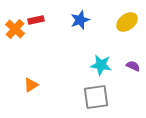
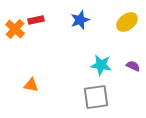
orange triangle: rotated 42 degrees clockwise
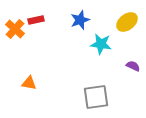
cyan star: moved 21 px up
orange triangle: moved 2 px left, 2 px up
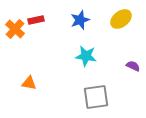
yellow ellipse: moved 6 px left, 3 px up
cyan star: moved 15 px left, 12 px down
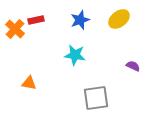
yellow ellipse: moved 2 px left
cyan star: moved 11 px left, 1 px up
gray square: moved 1 px down
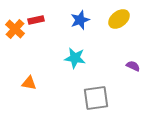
cyan star: moved 3 px down
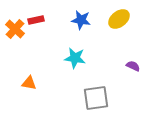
blue star: moved 1 px right; rotated 30 degrees clockwise
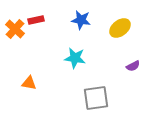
yellow ellipse: moved 1 px right, 9 px down
purple semicircle: rotated 128 degrees clockwise
